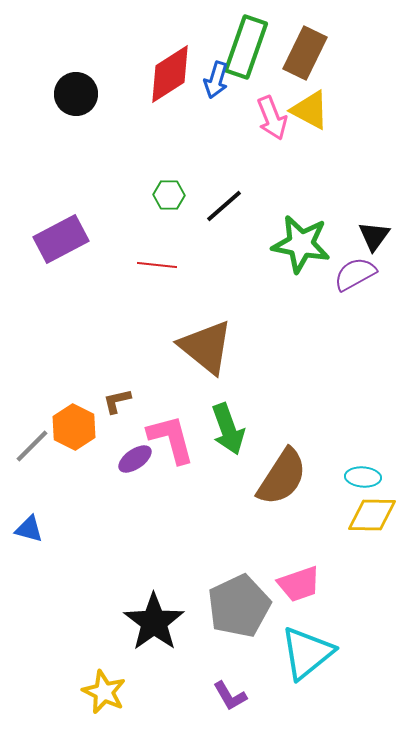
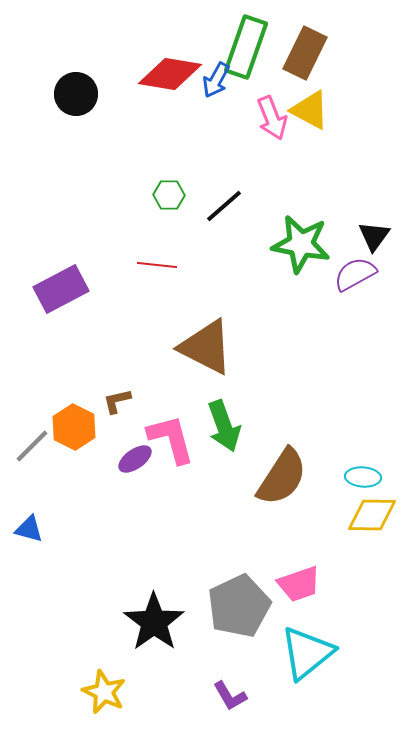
red diamond: rotated 42 degrees clockwise
blue arrow: rotated 12 degrees clockwise
purple rectangle: moved 50 px down
brown triangle: rotated 12 degrees counterclockwise
green arrow: moved 4 px left, 3 px up
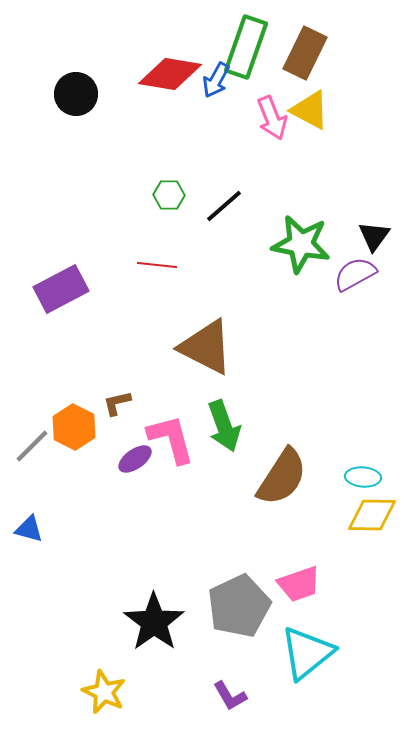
brown L-shape: moved 2 px down
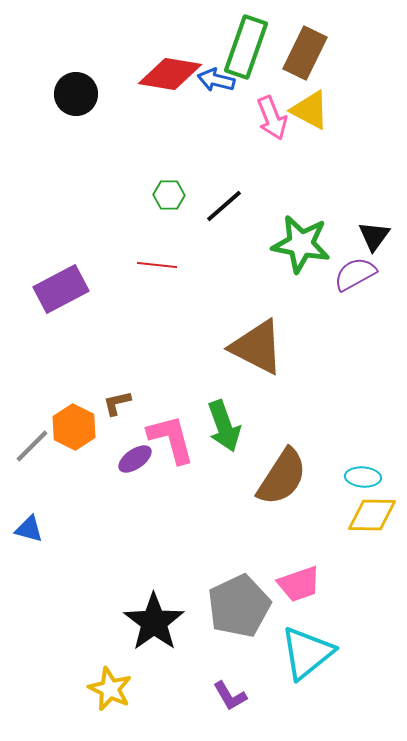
blue arrow: rotated 75 degrees clockwise
brown triangle: moved 51 px right
yellow star: moved 6 px right, 3 px up
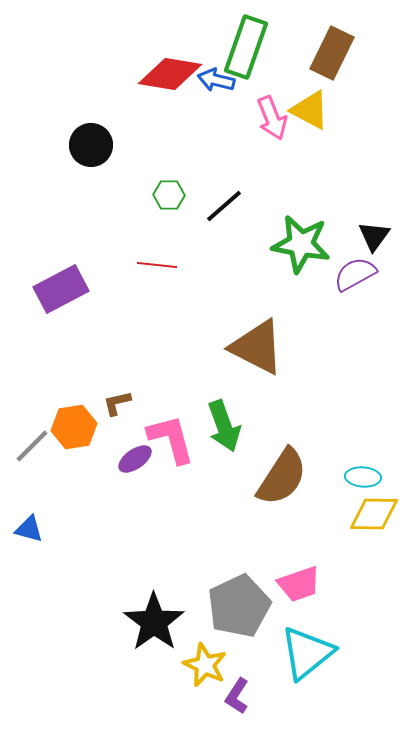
brown rectangle: moved 27 px right
black circle: moved 15 px right, 51 px down
orange hexagon: rotated 24 degrees clockwise
yellow diamond: moved 2 px right, 1 px up
yellow star: moved 95 px right, 24 px up
purple L-shape: moved 7 px right; rotated 63 degrees clockwise
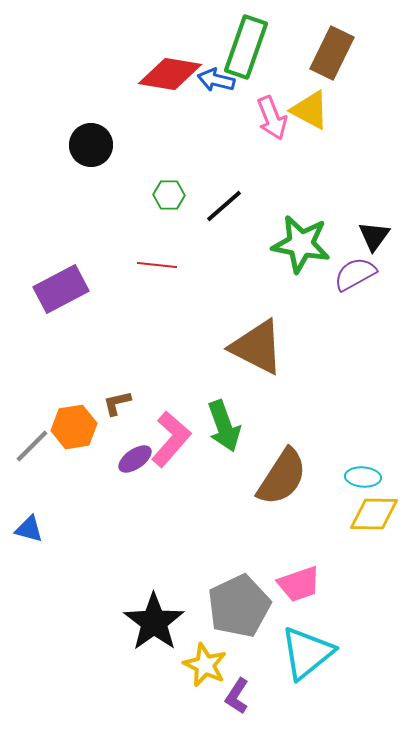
pink L-shape: rotated 56 degrees clockwise
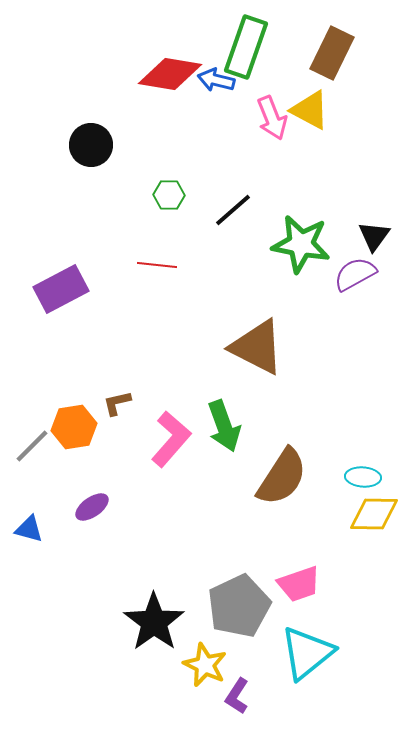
black line: moved 9 px right, 4 px down
purple ellipse: moved 43 px left, 48 px down
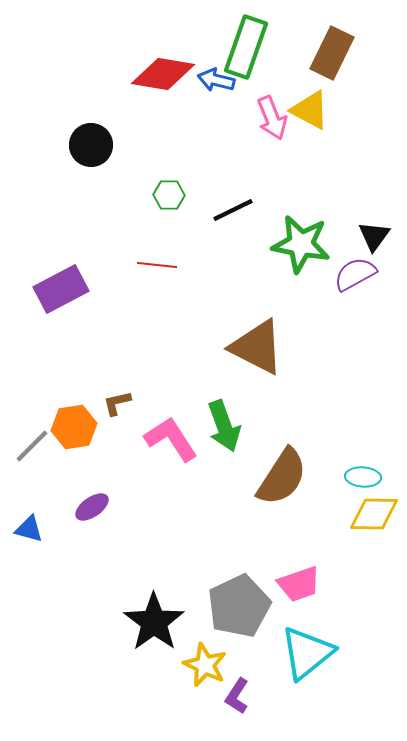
red diamond: moved 7 px left
black line: rotated 15 degrees clockwise
pink L-shape: rotated 74 degrees counterclockwise
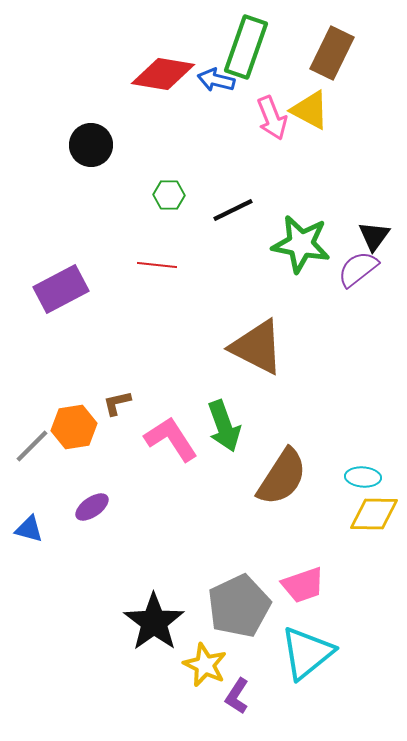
purple semicircle: moved 3 px right, 5 px up; rotated 9 degrees counterclockwise
pink trapezoid: moved 4 px right, 1 px down
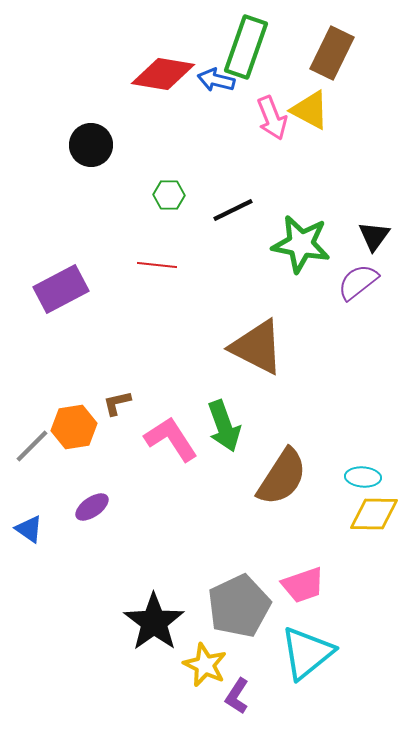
purple semicircle: moved 13 px down
blue triangle: rotated 20 degrees clockwise
